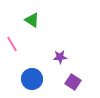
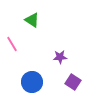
blue circle: moved 3 px down
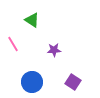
pink line: moved 1 px right
purple star: moved 6 px left, 7 px up
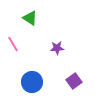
green triangle: moved 2 px left, 2 px up
purple star: moved 3 px right, 2 px up
purple square: moved 1 px right, 1 px up; rotated 21 degrees clockwise
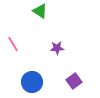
green triangle: moved 10 px right, 7 px up
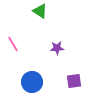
purple square: rotated 28 degrees clockwise
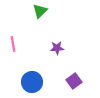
green triangle: rotated 42 degrees clockwise
pink line: rotated 21 degrees clockwise
purple square: rotated 28 degrees counterclockwise
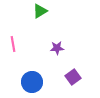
green triangle: rotated 14 degrees clockwise
purple square: moved 1 px left, 4 px up
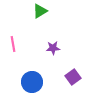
purple star: moved 4 px left
